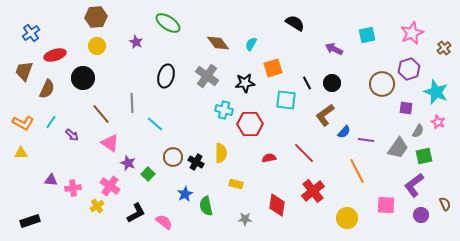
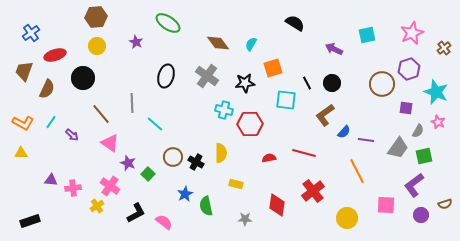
red line at (304, 153): rotated 30 degrees counterclockwise
brown semicircle at (445, 204): rotated 96 degrees clockwise
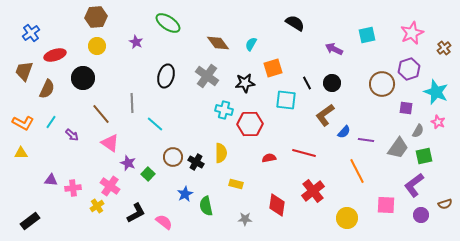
black rectangle at (30, 221): rotated 18 degrees counterclockwise
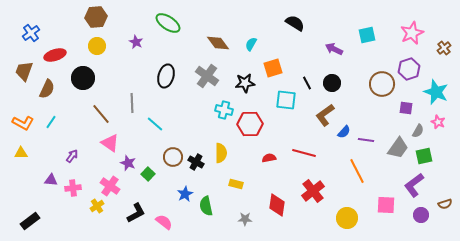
purple arrow at (72, 135): moved 21 px down; rotated 96 degrees counterclockwise
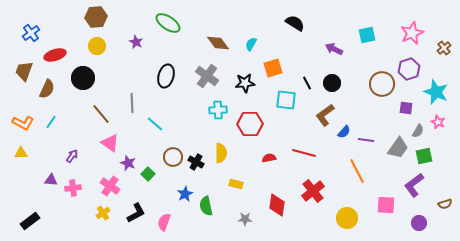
cyan cross at (224, 110): moved 6 px left; rotated 18 degrees counterclockwise
yellow cross at (97, 206): moved 6 px right, 7 px down
purple circle at (421, 215): moved 2 px left, 8 px down
pink semicircle at (164, 222): rotated 108 degrees counterclockwise
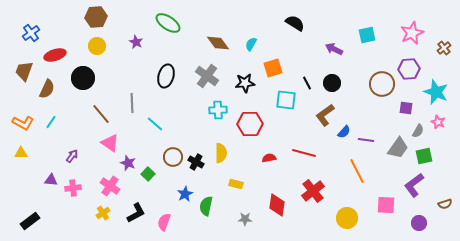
purple hexagon at (409, 69): rotated 15 degrees clockwise
green semicircle at (206, 206): rotated 24 degrees clockwise
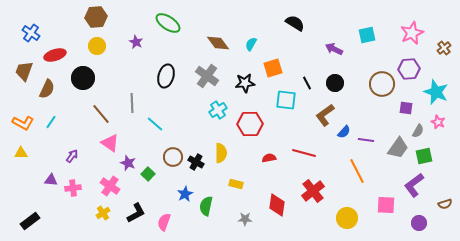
blue cross at (31, 33): rotated 18 degrees counterclockwise
black circle at (332, 83): moved 3 px right
cyan cross at (218, 110): rotated 30 degrees counterclockwise
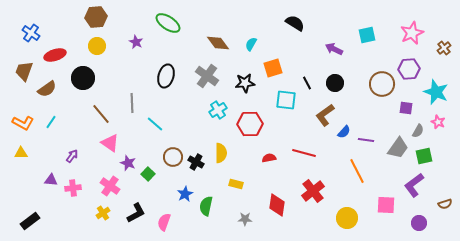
brown semicircle at (47, 89): rotated 30 degrees clockwise
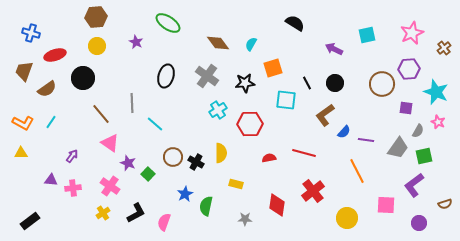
blue cross at (31, 33): rotated 18 degrees counterclockwise
